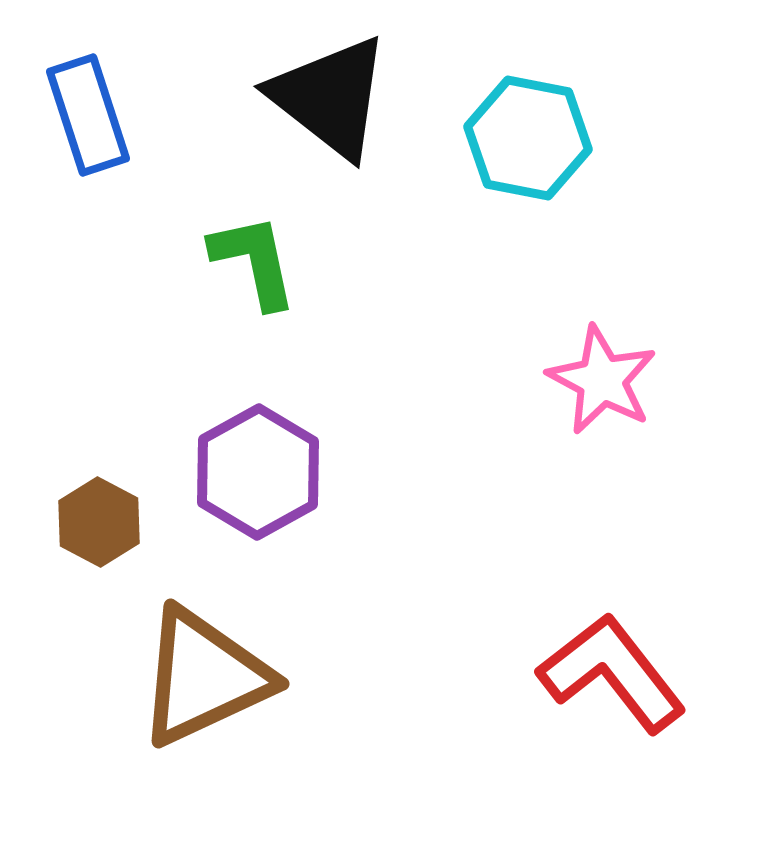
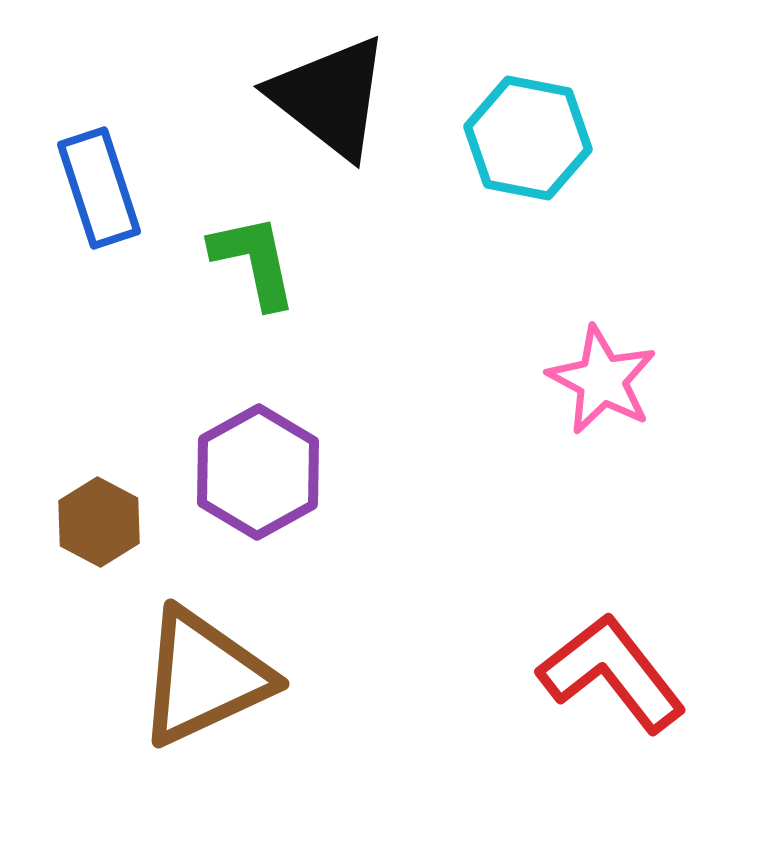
blue rectangle: moved 11 px right, 73 px down
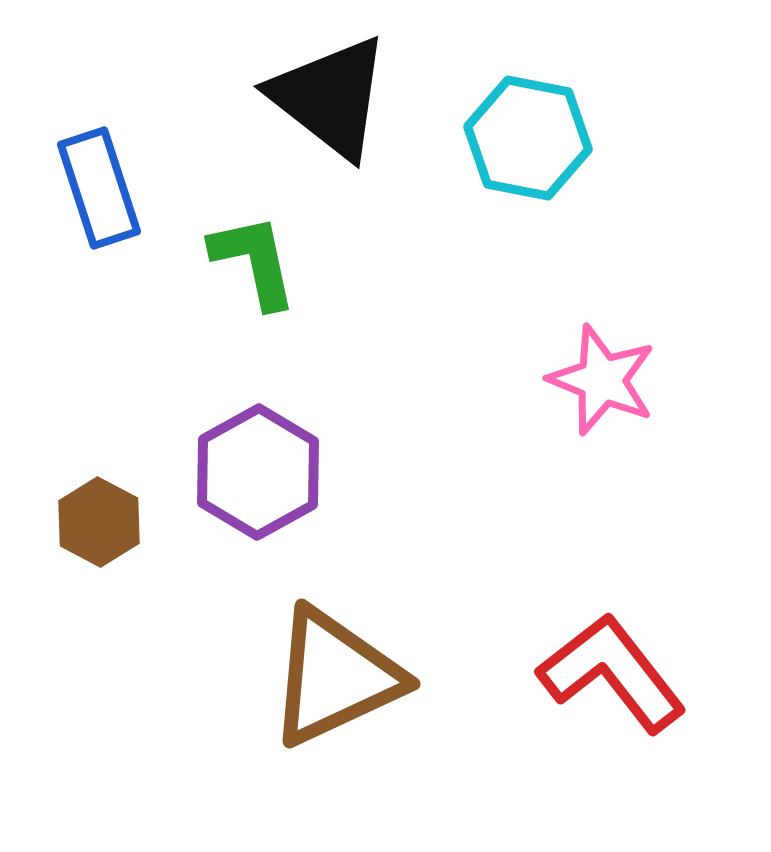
pink star: rotated 6 degrees counterclockwise
brown triangle: moved 131 px right
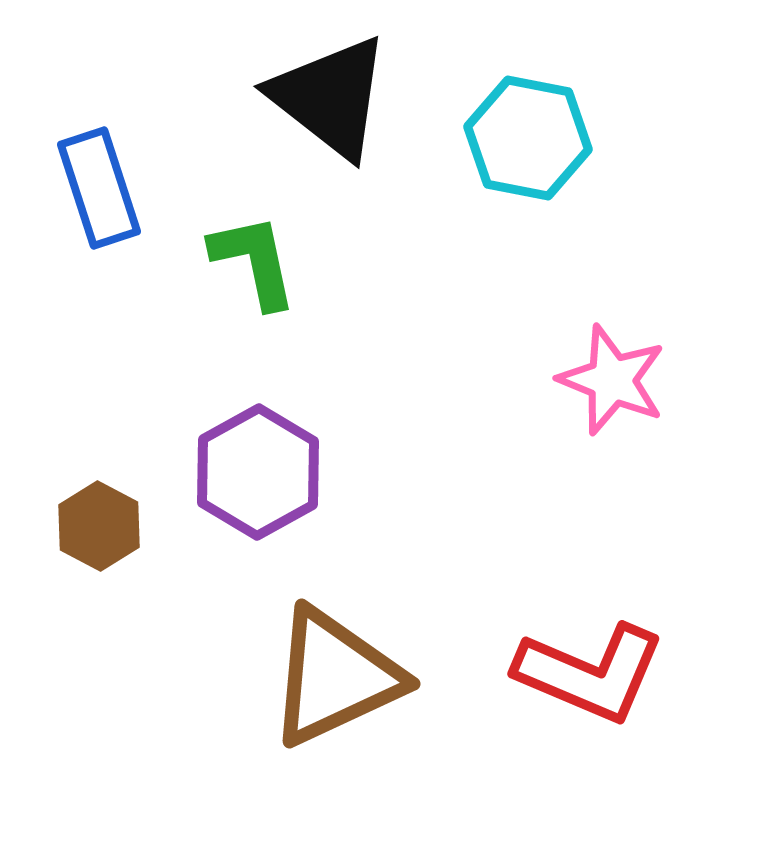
pink star: moved 10 px right
brown hexagon: moved 4 px down
red L-shape: moved 22 px left; rotated 151 degrees clockwise
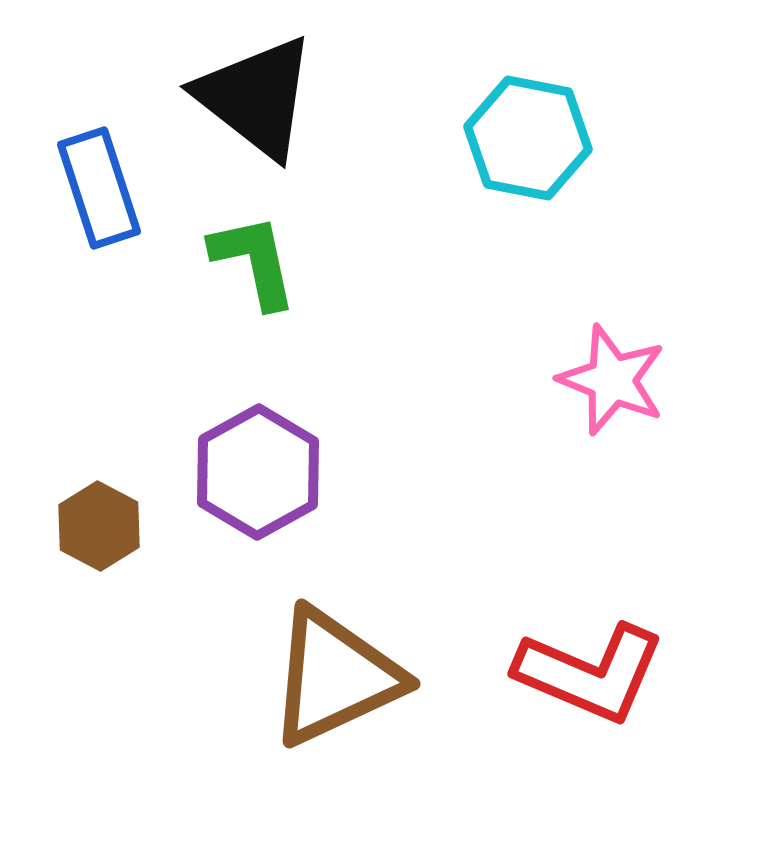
black triangle: moved 74 px left
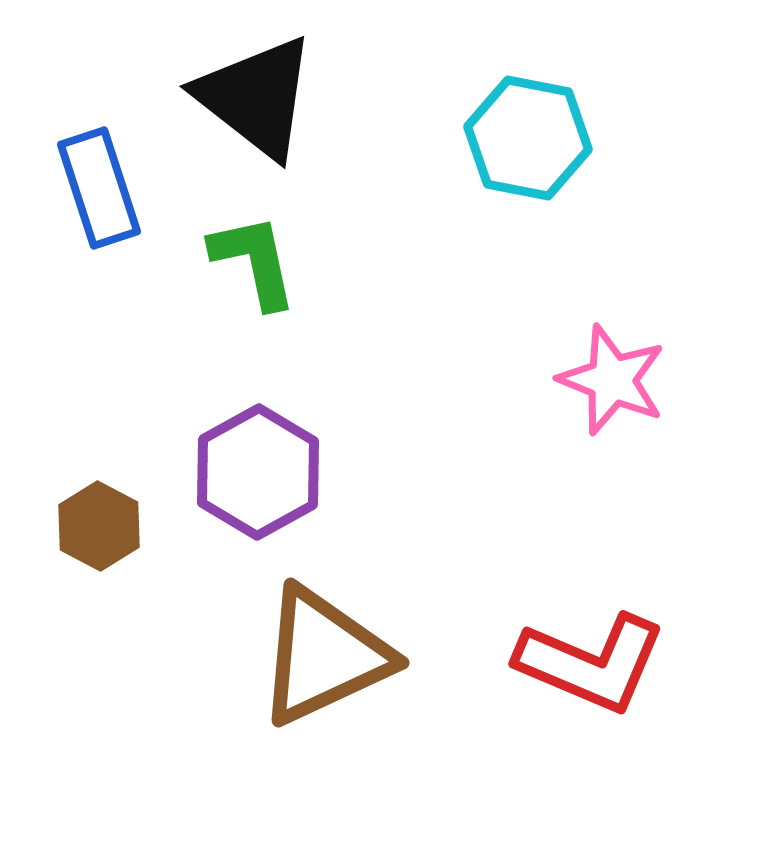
red L-shape: moved 1 px right, 10 px up
brown triangle: moved 11 px left, 21 px up
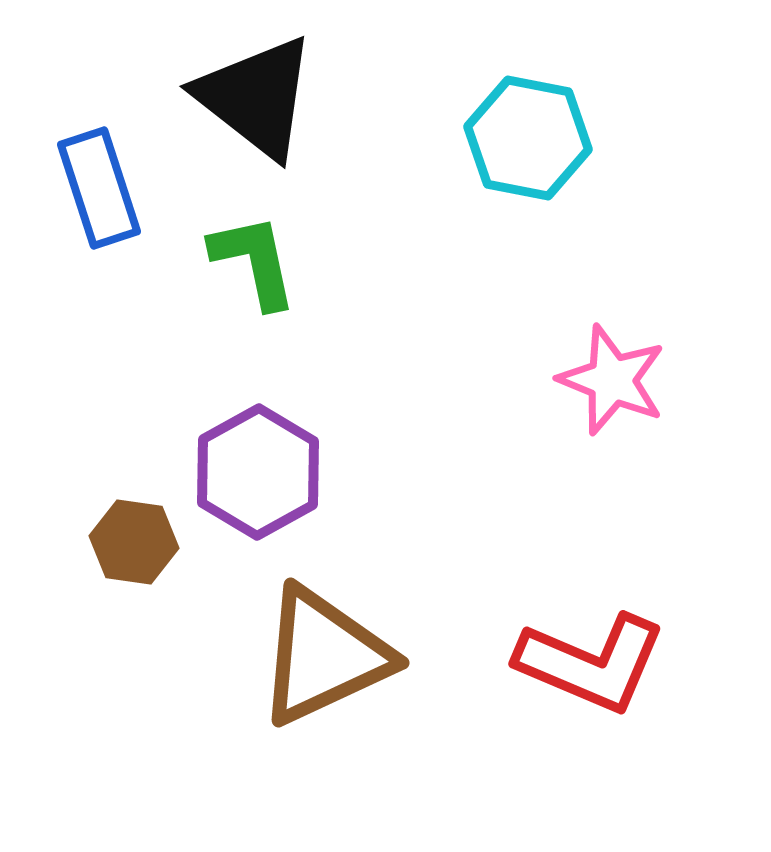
brown hexagon: moved 35 px right, 16 px down; rotated 20 degrees counterclockwise
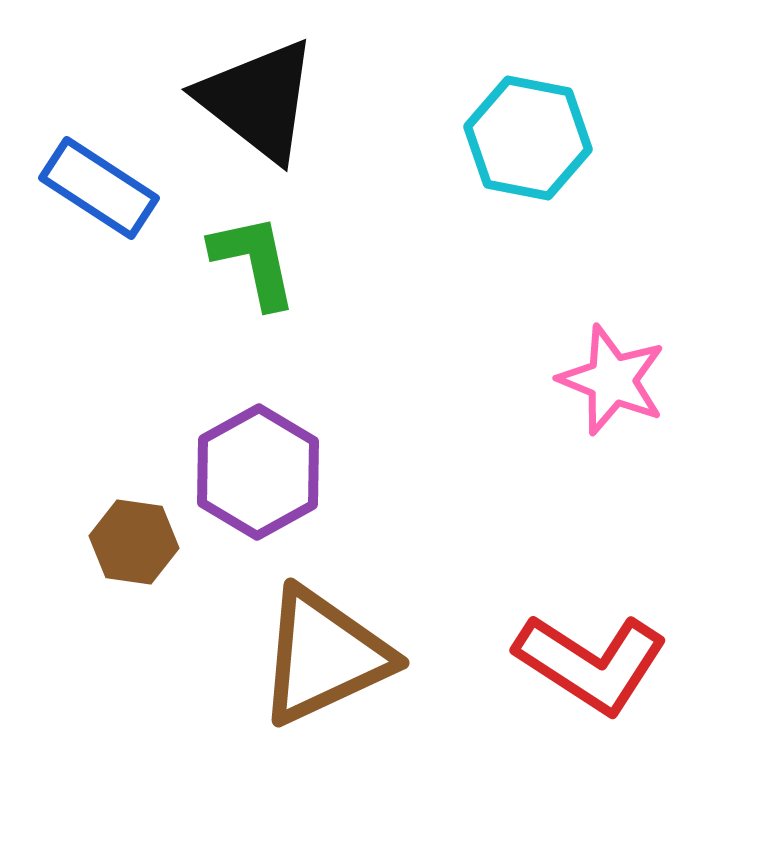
black triangle: moved 2 px right, 3 px down
blue rectangle: rotated 39 degrees counterclockwise
red L-shape: rotated 10 degrees clockwise
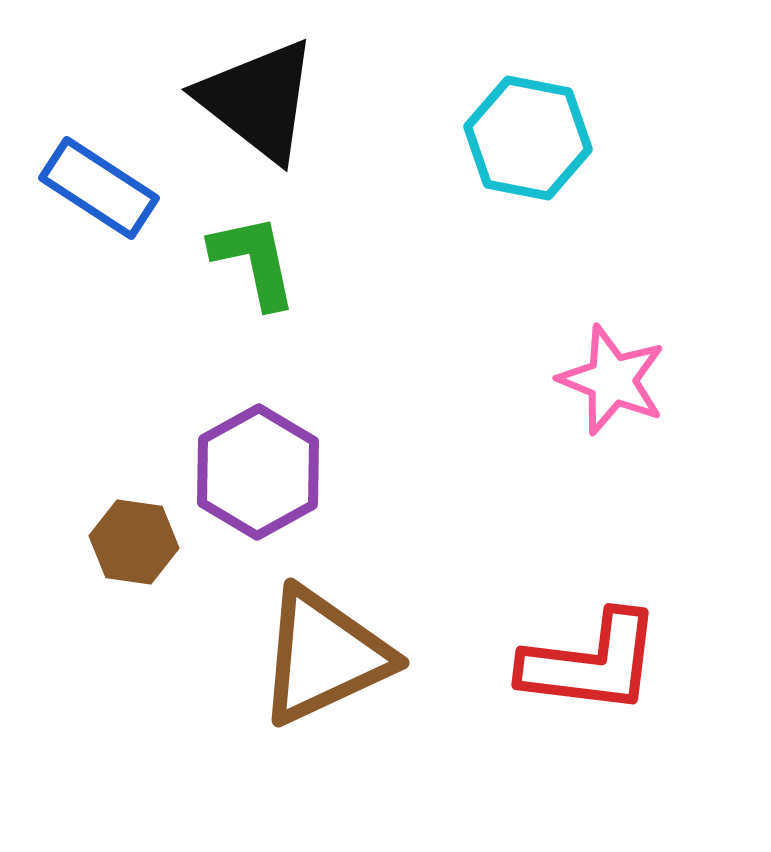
red L-shape: rotated 26 degrees counterclockwise
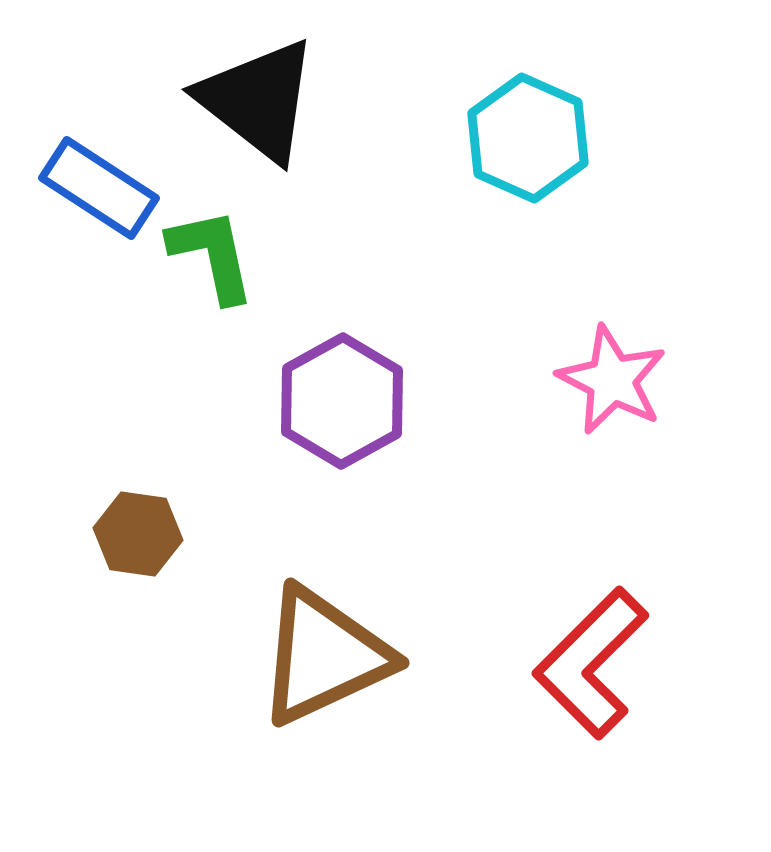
cyan hexagon: rotated 13 degrees clockwise
green L-shape: moved 42 px left, 6 px up
pink star: rotated 5 degrees clockwise
purple hexagon: moved 84 px right, 71 px up
brown hexagon: moved 4 px right, 8 px up
red L-shape: rotated 128 degrees clockwise
